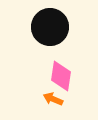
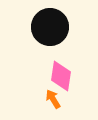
orange arrow: rotated 36 degrees clockwise
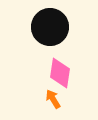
pink diamond: moved 1 px left, 3 px up
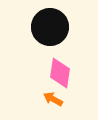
orange arrow: rotated 30 degrees counterclockwise
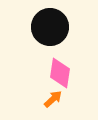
orange arrow: rotated 108 degrees clockwise
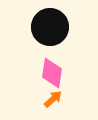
pink diamond: moved 8 px left
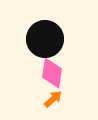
black circle: moved 5 px left, 12 px down
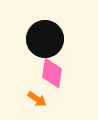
orange arrow: moved 16 px left; rotated 78 degrees clockwise
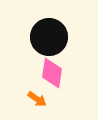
black circle: moved 4 px right, 2 px up
